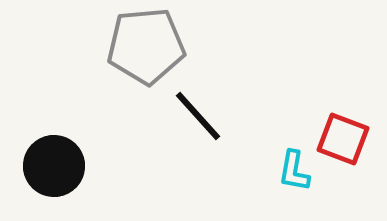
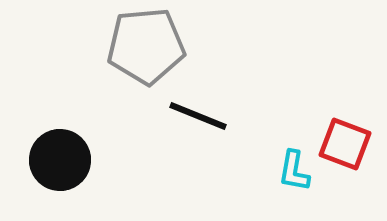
black line: rotated 26 degrees counterclockwise
red square: moved 2 px right, 5 px down
black circle: moved 6 px right, 6 px up
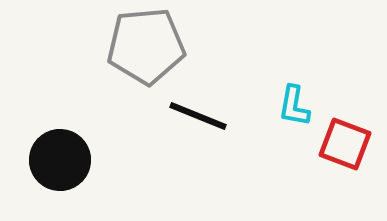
cyan L-shape: moved 65 px up
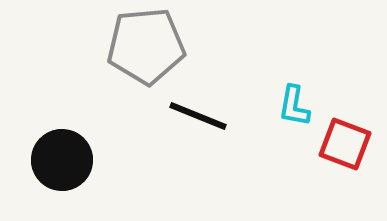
black circle: moved 2 px right
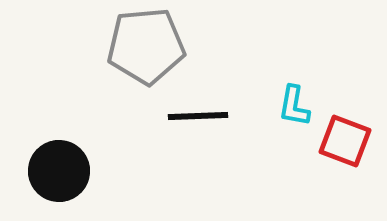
black line: rotated 24 degrees counterclockwise
red square: moved 3 px up
black circle: moved 3 px left, 11 px down
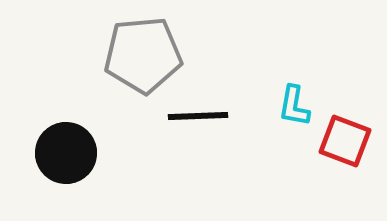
gray pentagon: moved 3 px left, 9 px down
black circle: moved 7 px right, 18 px up
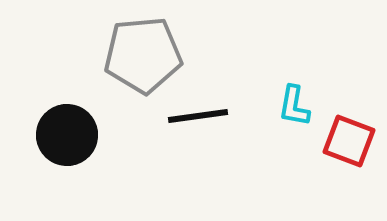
black line: rotated 6 degrees counterclockwise
red square: moved 4 px right
black circle: moved 1 px right, 18 px up
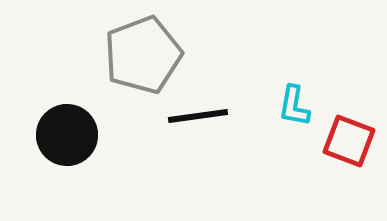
gray pentagon: rotated 16 degrees counterclockwise
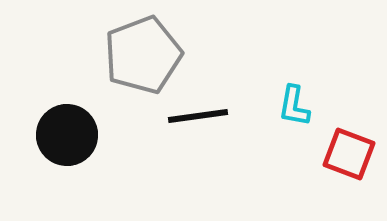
red square: moved 13 px down
